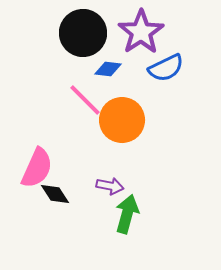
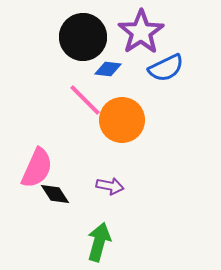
black circle: moved 4 px down
green arrow: moved 28 px left, 28 px down
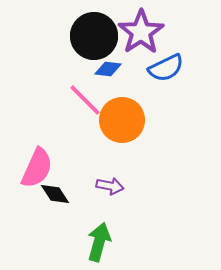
black circle: moved 11 px right, 1 px up
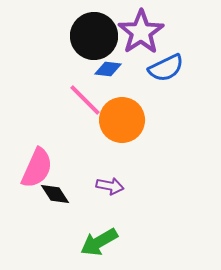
green arrow: rotated 135 degrees counterclockwise
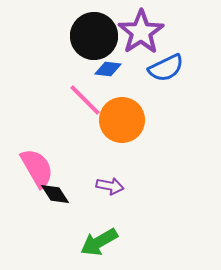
pink semicircle: rotated 54 degrees counterclockwise
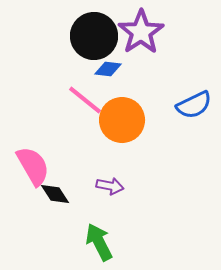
blue semicircle: moved 28 px right, 37 px down
pink line: rotated 6 degrees counterclockwise
pink semicircle: moved 4 px left, 2 px up
green arrow: rotated 93 degrees clockwise
